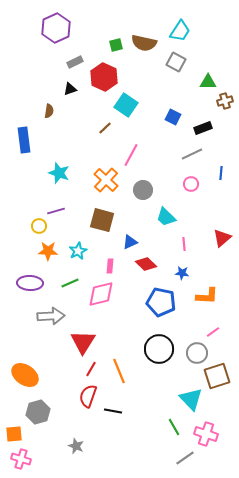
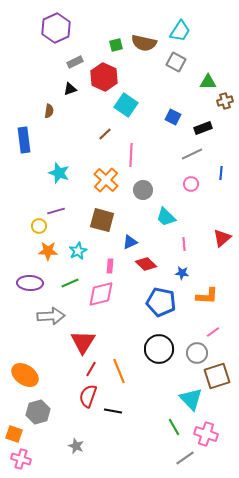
brown line at (105, 128): moved 6 px down
pink line at (131, 155): rotated 25 degrees counterclockwise
orange square at (14, 434): rotated 24 degrees clockwise
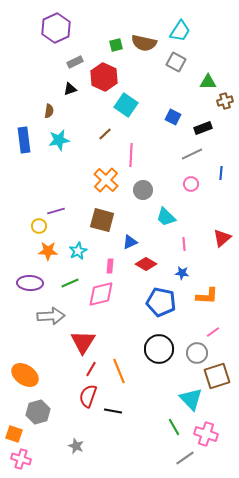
cyan star at (59, 173): moved 33 px up; rotated 30 degrees counterclockwise
red diamond at (146, 264): rotated 15 degrees counterclockwise
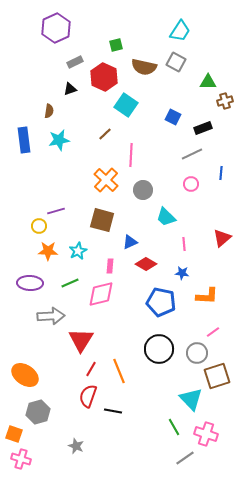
brown semicircle at (144, 43): moved 24 px down
red triangle at (83, 342): moved 2 px left, 2 px up
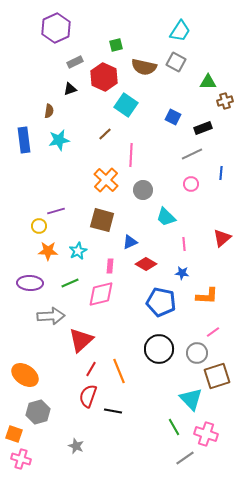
red triangle at (81, 340): rotated 16 degrees clockwise
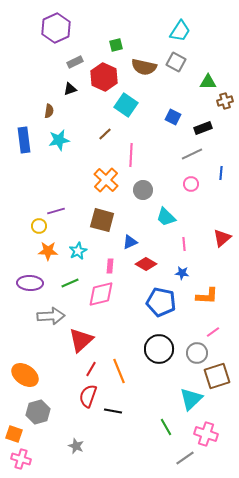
cyan triangle at (191, 399): rotated 30 degrees clockwise
green line at (174, 427): moved 8 px left
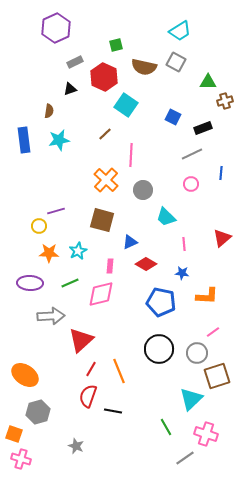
cyan trapezoid at (180, 31): rotated 25 degrees clockwise
orange star at (48, 251): moved 1 px right, 2 px down
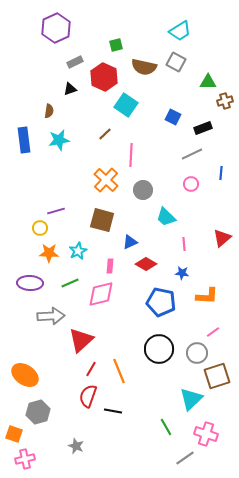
yellow circle at (39, 226): moved 1 px right, 2 px down
pink cross at (21, 459): moved 4 px right; rotated 30 degrees counterclockwise
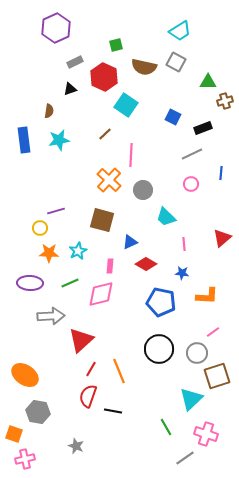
orange cross at (106, 180): moved 3 px right
gray hexagon at (38, 412): rotated 25 degrees clockwise
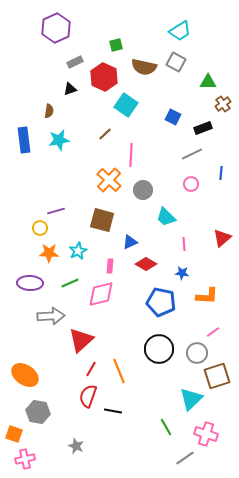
brown cross at (225, 101): moved 2 px left, 3 px down; rotated 21 degrees counterclockwise
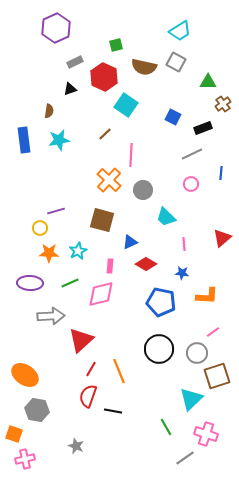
gray hexagon at (38, 412): moved 1 px left, 2 px up
